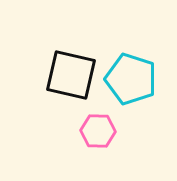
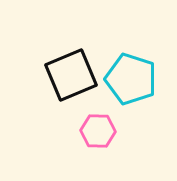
black square: rotated 36 degrees counterclockwise
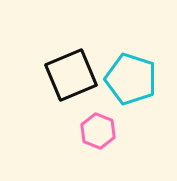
pink hexagon: rotated 20 degrees clockwise
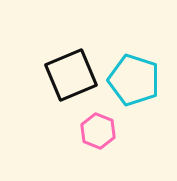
cyan pentagon: moved 3 px right, 1 px down
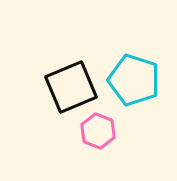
black square: moved 12 px down
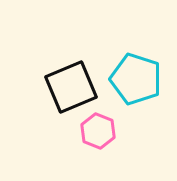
cyan pentagon: moved 2 px right, 1 px up
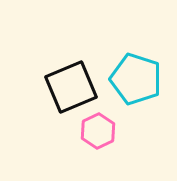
pink hexagon: rotated 12 degrees clockwise
